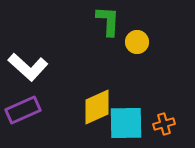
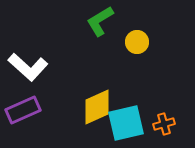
green L-shape: moved 8 px left; rotated 124 degrees counterclockwise
cyan square: rotated 12 degrees counterclockwise
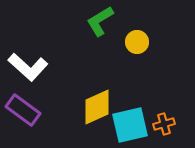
purple rectangle: rotated 60 degrees clockwise
cyan square: moved 4 px right, 2 px down
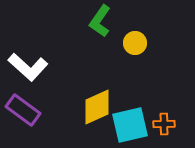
green L-shape: rotated 24 degrees counterclockwise
yellow circle: moved 2 px left, 1 px down
orange cross: rotated 15 degrees clockwise
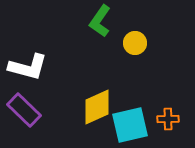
white L-shape: rotated 27 degrees counterclockwise
purple rectangle: moved 1 px right; rotated 8 degrees clockwise
orange cross: moved 4 px right, 5 px up
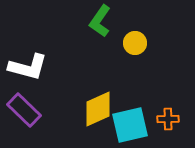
yellow diamond: moved 1 px right, 2 px down
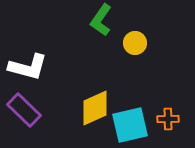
green L-shape: moved 1 px right, 1 px up
yellow diamond: moved 3 px left, 1 px up
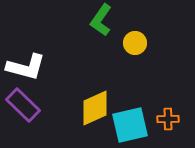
white L-shape: moved 2 px left
purple rectangle: moved 1 px left, 5 px up
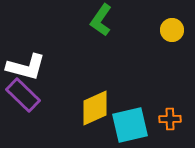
yellow circle: moved 37 px right, 13 px up
purple rectangle: moved 10 px up
orange cross: moved 2 px right
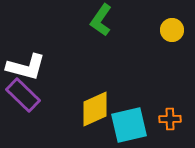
yellow diamond: moved 1 px down
cyan square: moved 1 px left
